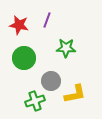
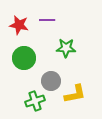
purple line: rotated 70 degrees clockwise
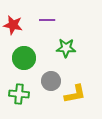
red star: moved 6 px left
green cross: moved 16 px left, 7 px up; rotated 24 degrees clockwise
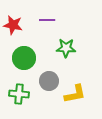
gray circle: moved 2 px left
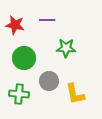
red star: moved 2 px right
yellow L-shape: rotated 90 degrees clockwise
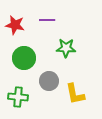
green cross: moved 1 px left, 3 px down
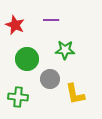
purple line: moved 4 px right
red star: rotated 12 degrees clockwise
green star: moved 1 px left, 2 px down
green circle: moved 3 px right, 1 px down
gray circle: moved 1 px right, 2 px up
